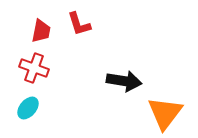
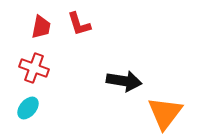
red trapezoid: moved 4 px up
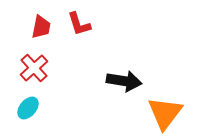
red cross: rotated 28 degrees clockwise
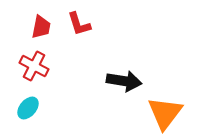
red cross: moved 2 px up; rotated 20 degrees counterclockwise
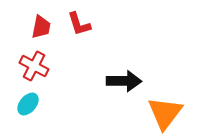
black arrow: rotated 8 degrees counterclockwise
cyan ellipse: moved 4 px up
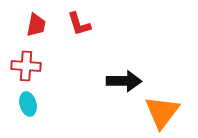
red trapezoid: moved 5 px left, 2 px up
red cross: moved 8 px left; rotated 24 degrees counterclockwise
cyan ellipse: rotated 55 degrees counterclockwise
orange triangle: moved 3 px left, 1 px up
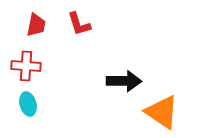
orange triangle: rotated 33 degrees counterclockwise
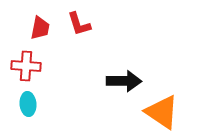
red trapezoid: moved 4 px right, 3 px down
cyan ellipse: rotated 10 degrees clockwise
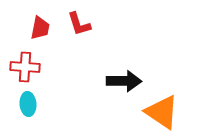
red cross: moved 1 px left, 1 px down
